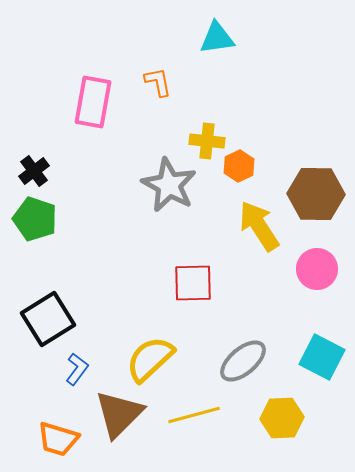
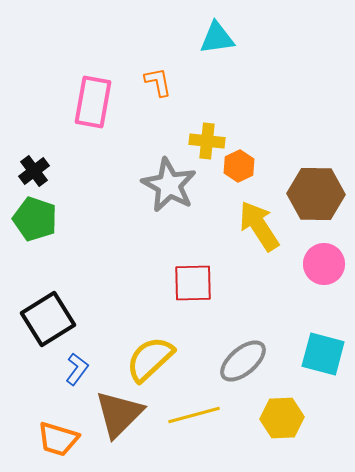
pink circle: moved 7 px right, 5 px up
cyan square: moved 1 px right, 3 px up; rotated 12 degrees counterclockwise
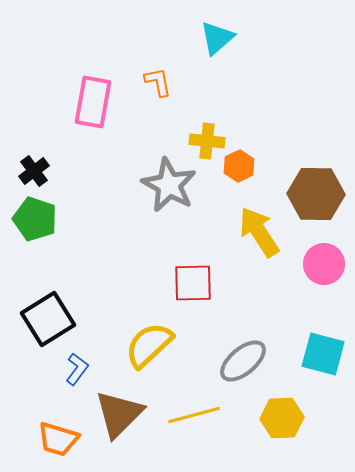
cyan triangle: rotated 33 degrees counterclockwise
yellow arrow: moved 6 px down
yellow semicircle: moved 1 px left, 14 px up
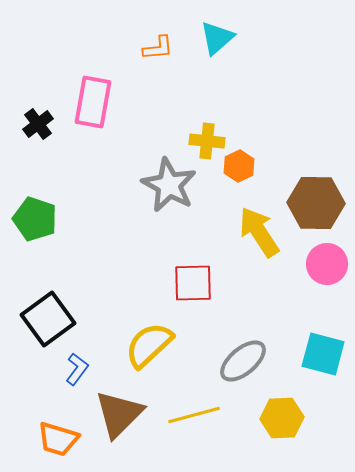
orange L-shape: moved 34 px up; rotated 96 degrees clockwise
black cross: moved 4 px right, 47 px up
brown hexagon: moved 9 px down
pink circle: moved 3 px right
black square: rotated 4 degrees counterclockwise
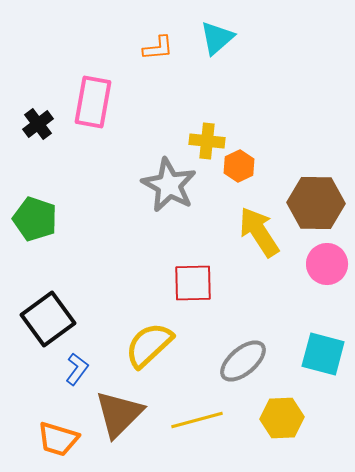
yellow line: moved 3 px right, 5 px down
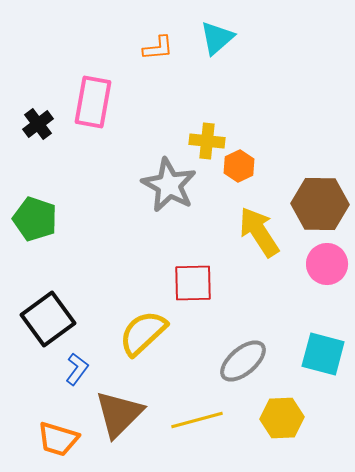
brown hexagon: moved 4 px right, 1 px down
yellow semicircle: moved 6 px left, 12 px up
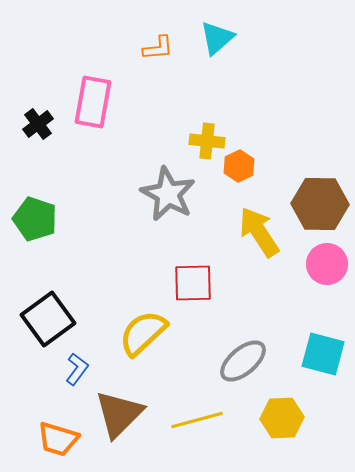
gray star: moved 1 px left, 9 px down
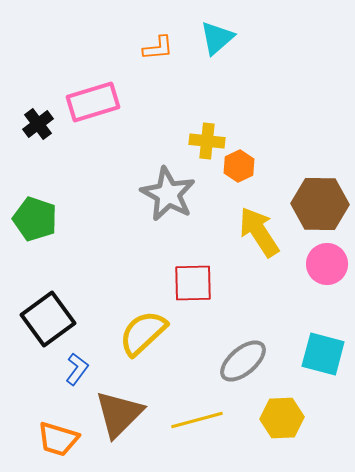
pink rectangle: rotated 63 degrees clockwise
